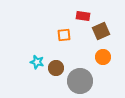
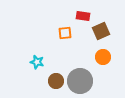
orange square: moved 1 px right, 2 px up
brown circle: moved 13 px down
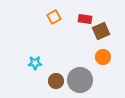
red rectangle: moved 2 px right, 3 px down
orange square: moved 11 px left, 16 px up; rotated 24 degrees counterclockwise
cyan star: moved 2 px left, 1 px down; rotated 16 degrees counterclockwise
gray circle: moved 1 px up
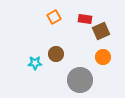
brown circle: moved 27 px up
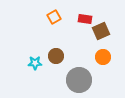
brown circle: moved 2 px down
gray circle: moved 1 px left
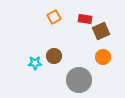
brown circle: moved 2 px left
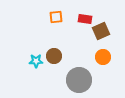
orange square: moved 2 px right; rotated 24 degrees clockwise
cyan star: moved 1 px right, 2 px up
